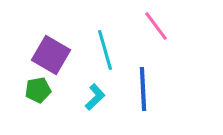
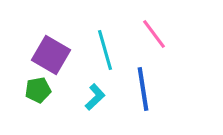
pink line: moved 2 px left, 8 px down
blue line: rotated 6 degrees counterclockwise
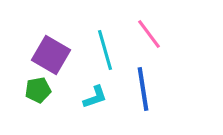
pink line: moved 5 px left
cyan L-shape: rotated 24 degrees clockwise
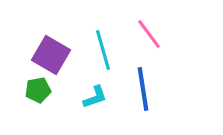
cyan line: moved 2 px left
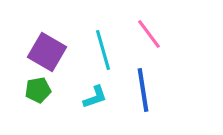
purple square: moved 4 px left, 3 px up
blue line: moved 1 px down
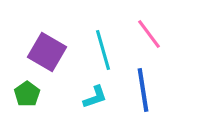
green pentagon: moved 11 px left, 4 px down; rotated 25 degrees counterclockwise
